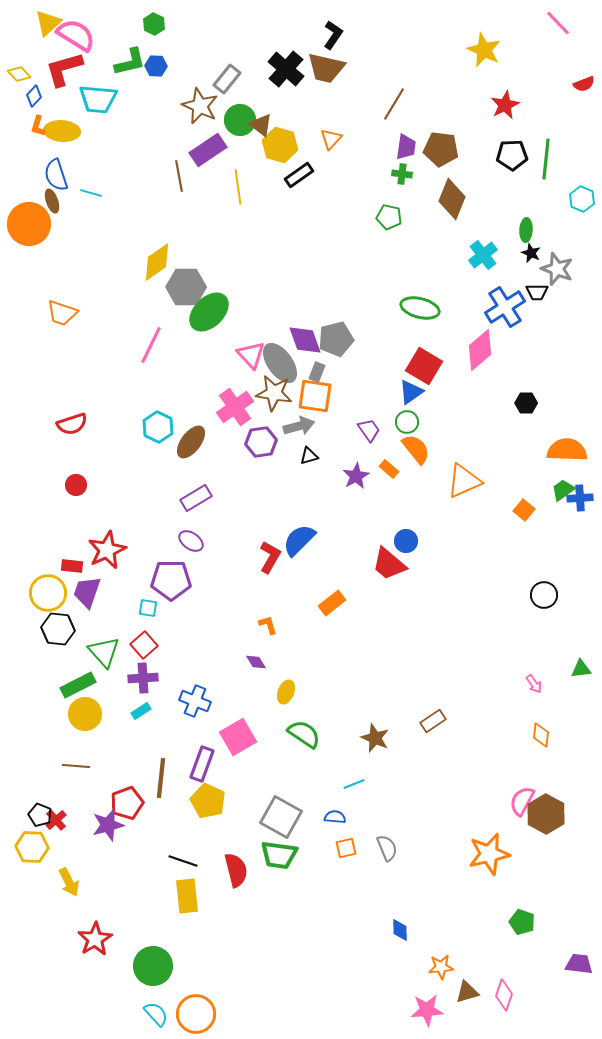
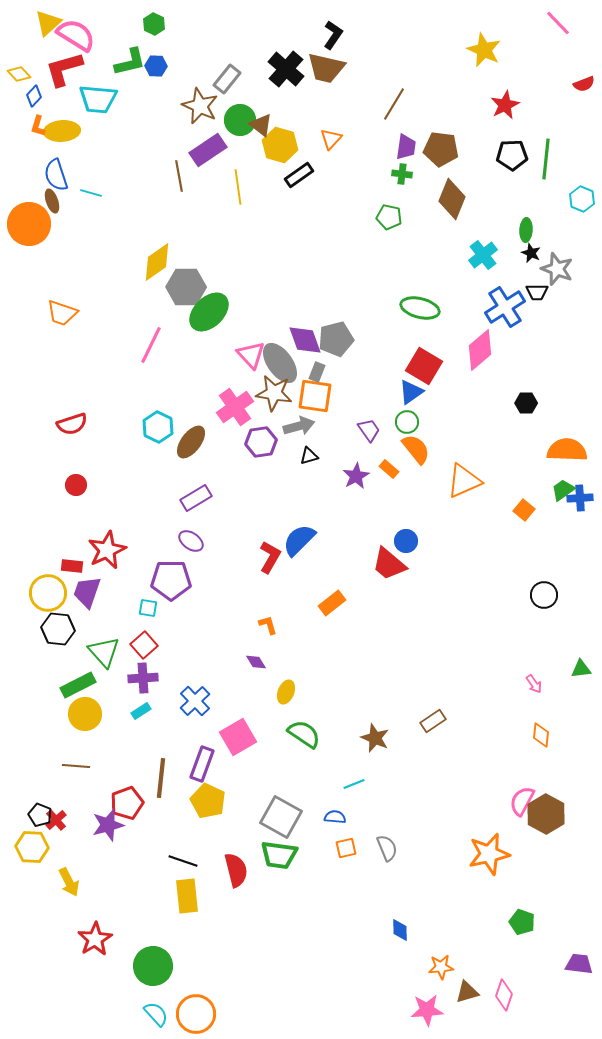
yellow ellipse at (62, 131): rotated 8 degrees counterclockwise
blue cross at (195, 701): rotated 24 degrees clockwise
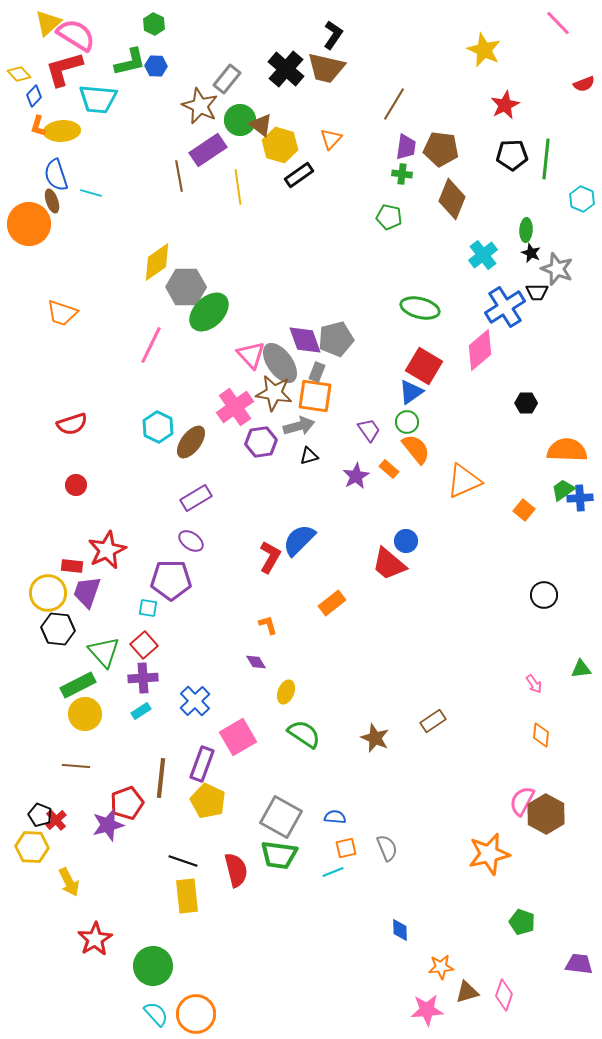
cyan line at (354, 784): moved 21 px left, 88 px down
